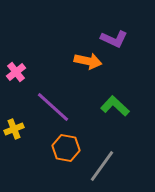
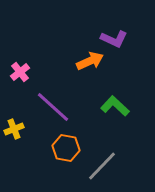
orange arrow: moved 2 px right; rotated 36 degrees counterclockwise
pink cross: moved 4 px right
gray line: rotated 8 degrees clockwise
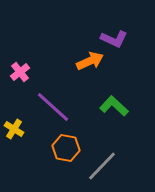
green L-shape: moved 1 px left
yellow cross: rotated 36 degrees counterclockwise
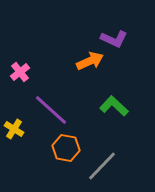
purple line: moved 2 px left, 3 px down
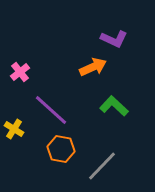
orange arrow: moved 3 px right, 6 px down
orange hexagon: moved 5 px left, 1 px down
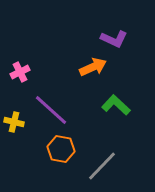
pink cross: rotated 12 degrees clockwise
green L-shape: moved 2 px right, 1 px up
yellow cross: moved 7 px up; rotated 18 degrees counterclockwise
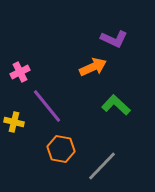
purple line: moved 4 px left, 4 px up; rotated 9 degrees clockwise
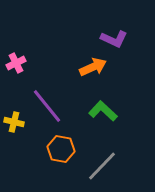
pink cross: moved 4 px left, 9 px up
green L-shape: moved 13 px left, 6 px down
